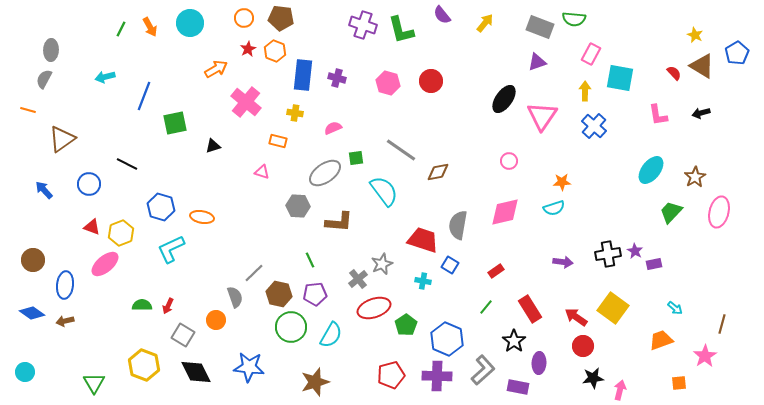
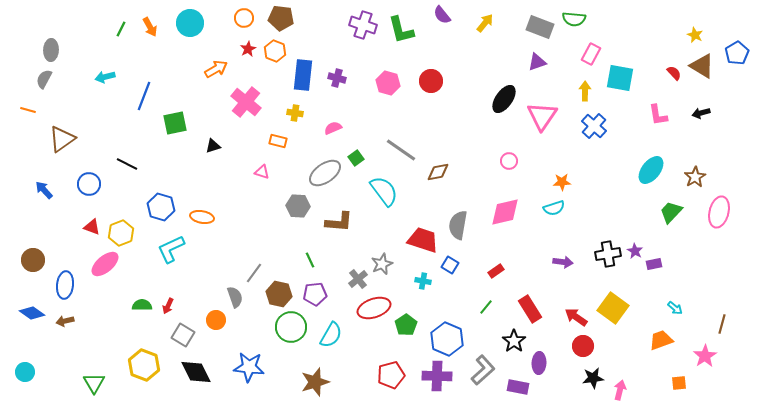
green square at (356, 158): rotated 28 degrees counterclockwise
gray line at (254, 273): rotated 10 degrees counterclockwise
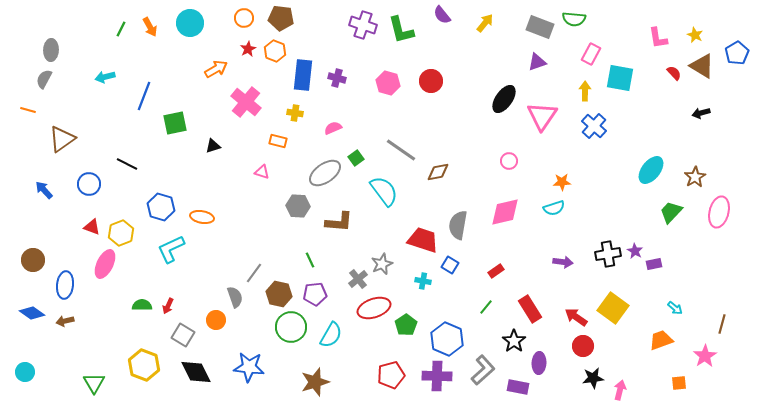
pink L-shape at (658, 115): moved 77 px up
pink ellipse at (105, 264): rotated 24 degrees counterclockwise
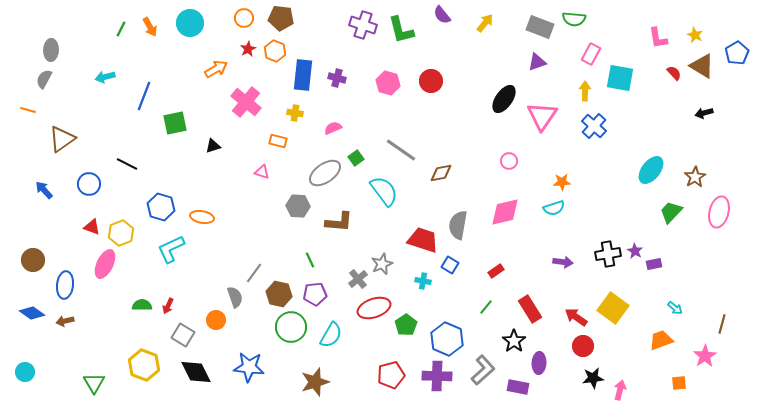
black arrow at (701, 113): moved 3 px right
brown diamond at (438, 172): moved 3 px right, 1 px down
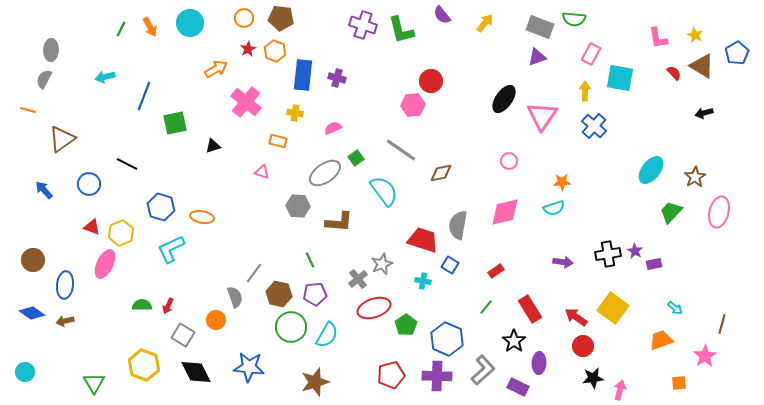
purple triangle at (537, 62): moved 5 px up
pink hexagon at (388, 83): moved 25 px right, 22 px down; rotated 20 degrees counterclockwise
cyan semicircle at (331, 335): moved 4 px left
purple rectangle at (518, 387): rotated 15 degrees clockwise
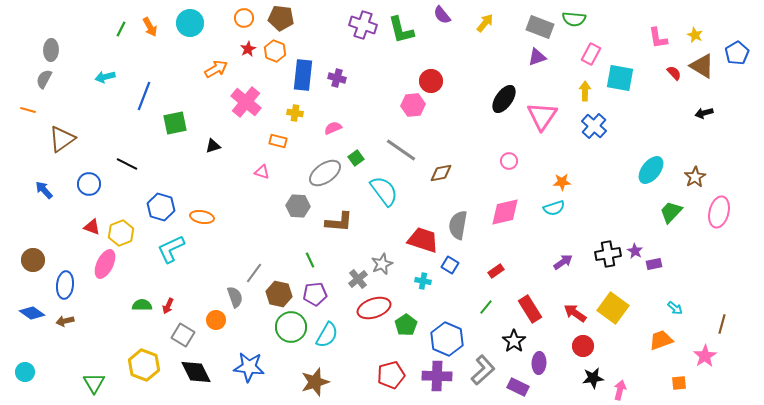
purple arrow at (563, 262): rotated 42 degrees counterclockwise
red arrow at (576, 317): moved 1 px left, 4 px up
